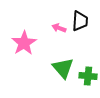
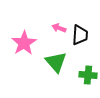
black trapezoid: moved 14 px down
green triangle: moved 7 px left, 6 px up
green cross: moved 1 px up
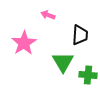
pink arrow: moved 11 px left, 13 px up
green triangle: moved 7 px right; rotated 10 degrees clockwise
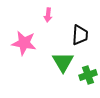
pink arrow: rotated 104 degrees counterclockwise
pink star: rotated 30 degrees counterclockwise
green cross: rotated 24 degrees counterclockwise
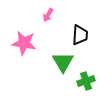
pink arrow: rotated 24 degrees clockwise
green cross: moved 2 px left, 6 px down
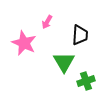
pink arrow: moved 1 px left, 7 px down
pink star: rotated 15 degrees clockwise
green triangle: moved 1 px right
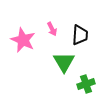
pink arrow: moved 5 px right, 7 px down; rotated 56 degrees counterclockwise
pink star: moved 1 px left, 3 px up
green cross: moved 3 px down
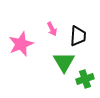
black trapezoid: moved 2 px left, 1 px down
pink star: moved 2 px left, 4 px down; rotated 25 degrees clockwise
green cross: moved 1 px left, 5 px up
